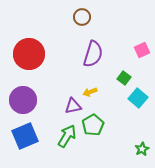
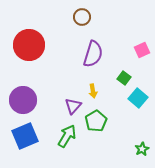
red circle: moved 9 px up
yellow arrow: moved 3 px right, 1 px up; rotated 80 degrees counterclockwise
purple triangle: rotated 36 degrees counterclockwise
green pentagon: moved 3 px right, 4 px up
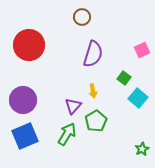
green arrow: moved 2 px up
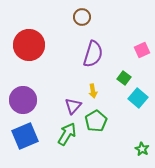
green star: rotated 16 degrees counterclockwise
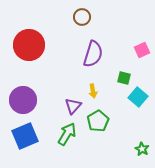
green square: rotated 24 degrees counterclockwise
cyan square: moved 1 px up
green pentagon: moved 2 px right
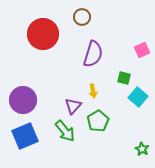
red circle: moved 14 px right, 11 px up
green arrow: moved 2 px left, 3 px up; rotated 110 degrees clockwise
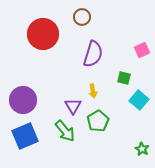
cyan square: moved 1 px right, 3 px down
purple triangle: rotated 12 degrees counterclockwise
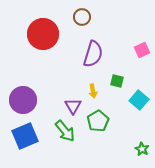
green square: moved 7 px left, 3 px down
